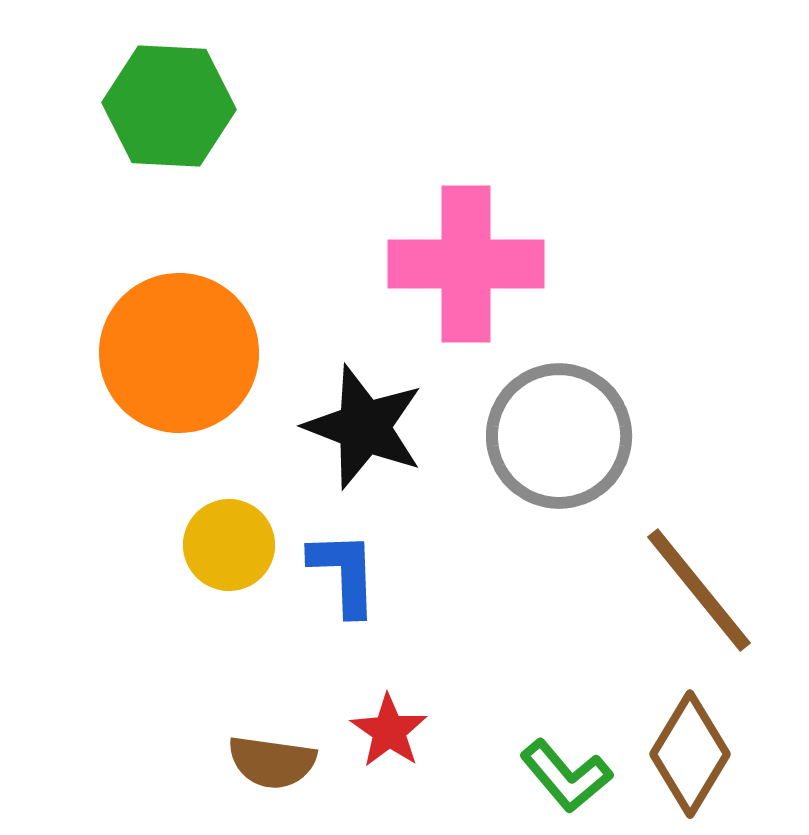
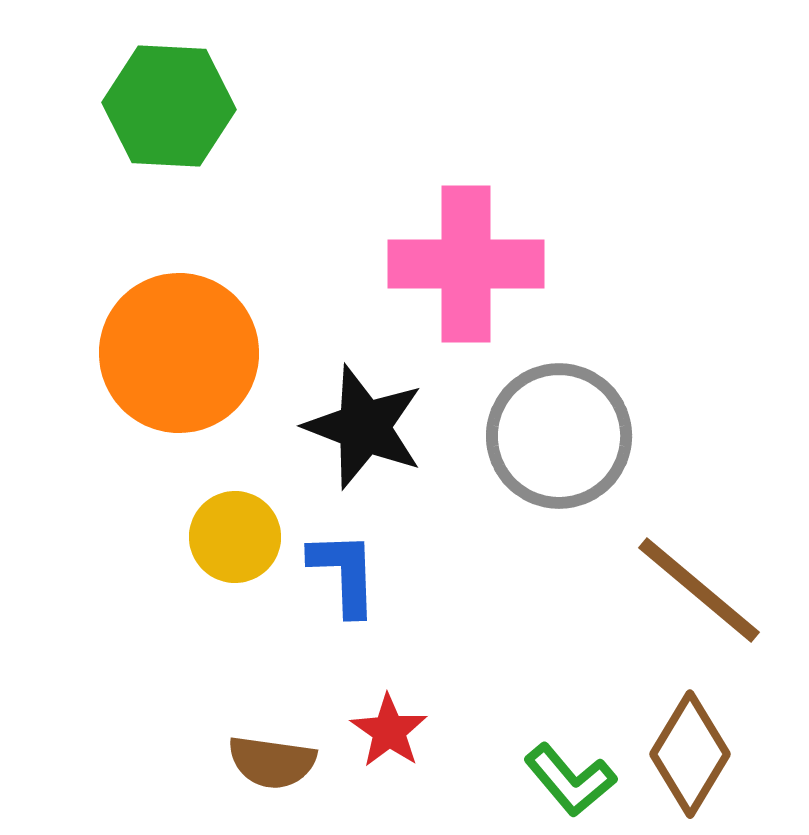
yellow circle: moved 6 px right, 8 px up
brown line: rotated 11 degrees counterclockwise
green L-shape: moved 4 px right, 4 px down
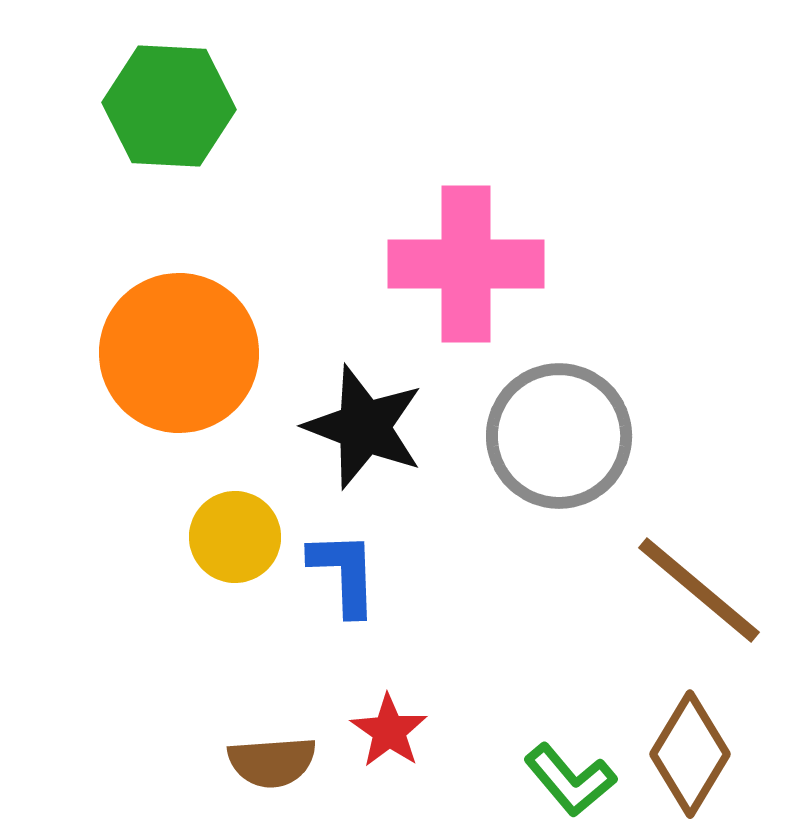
brown semicircle: rotated 12 degrees counterclockwise
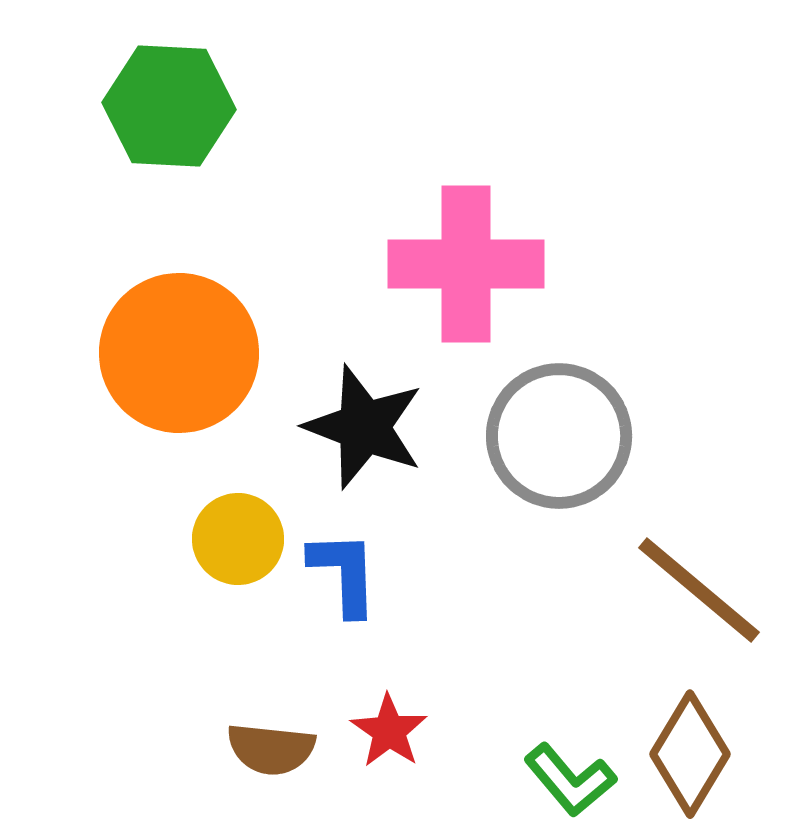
yellow circle: moved 3 px right, 2 px down
brown semicircle: moved 1 px left, 13 px up; rotated 10 degrees clockwise
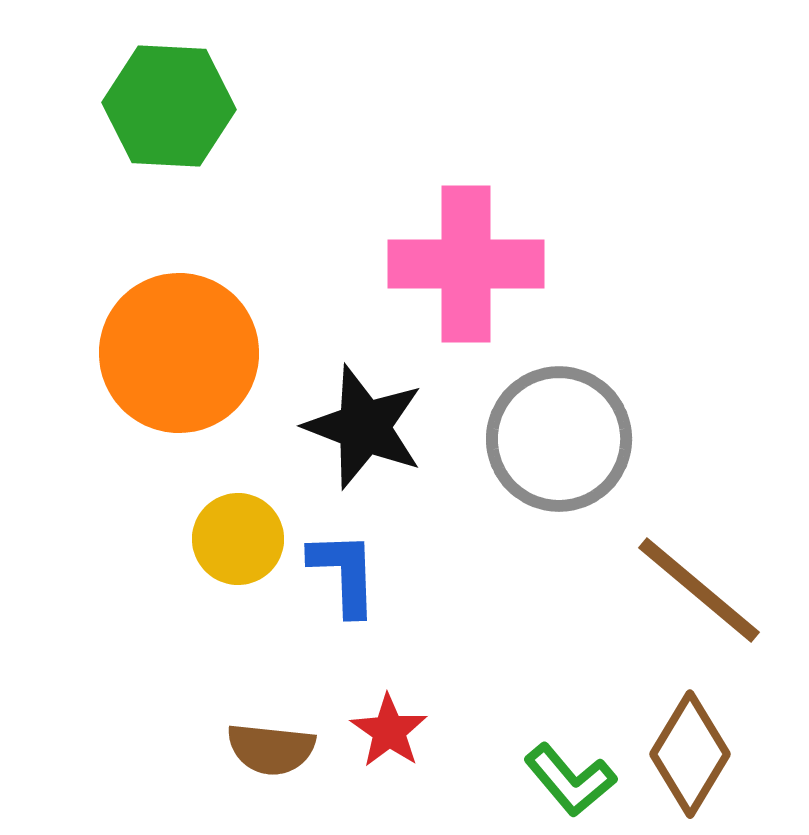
gray circle: moved 3 px down
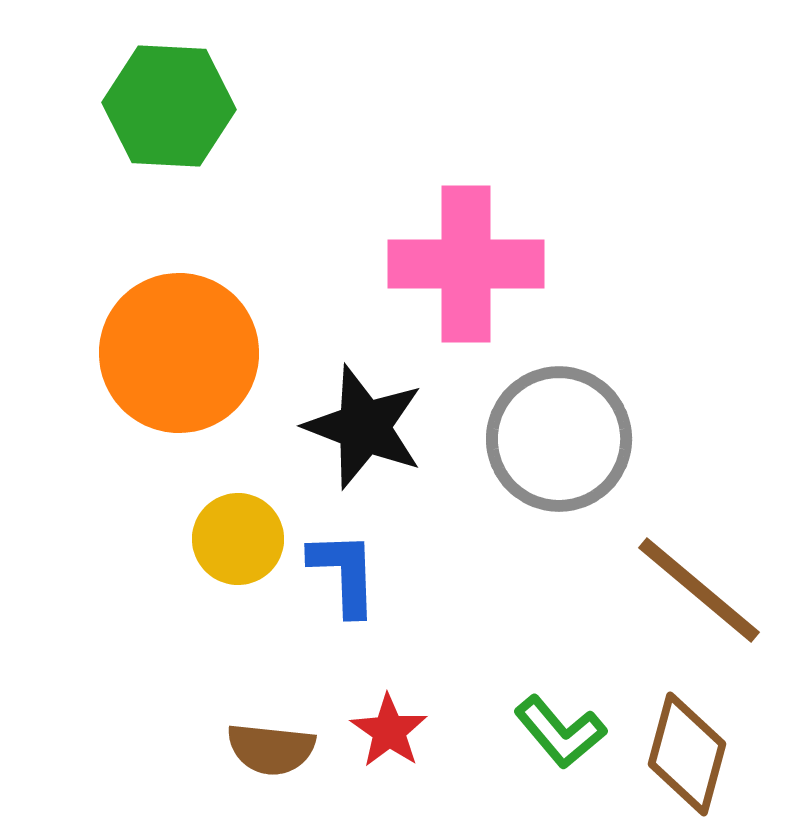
brown diamond: moved 3 px left; rotated 16 degrees counterclockwise
green L-shape: moved 10 px left, 48 px up
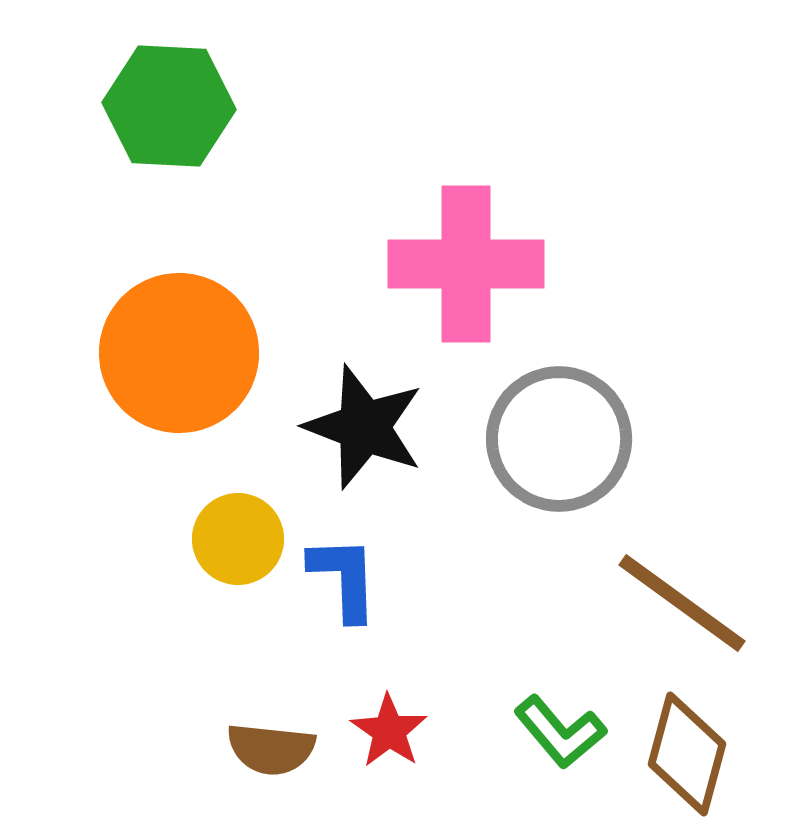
blue L-shape: moved 5 px down
brown line: moved 17 px left, 13 px down; rotated 4 degrees counterclockwise
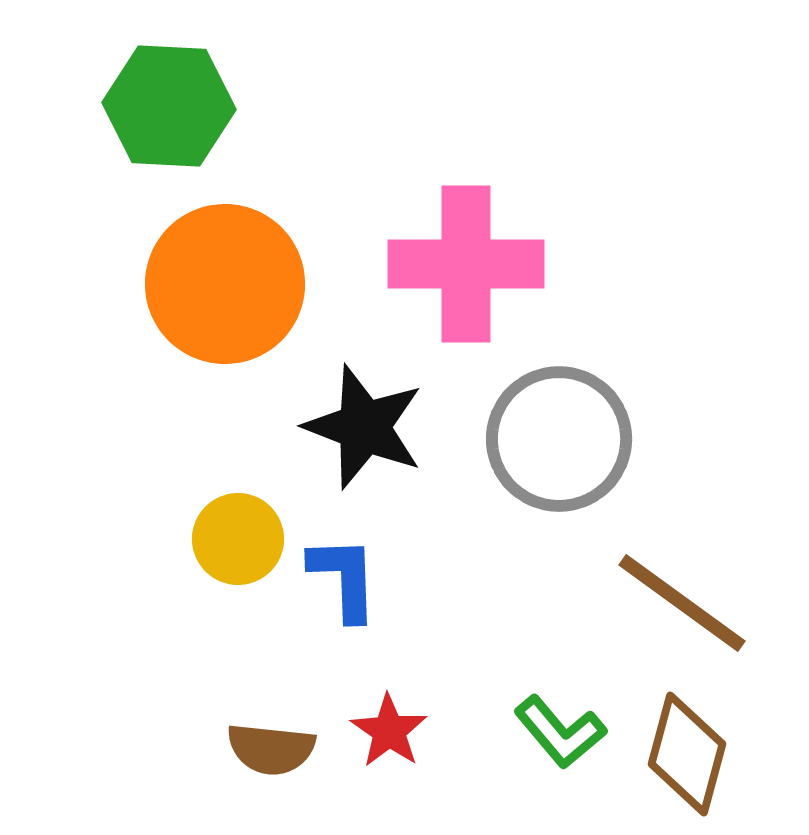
orange circle: moved 46 px right, 69 px up
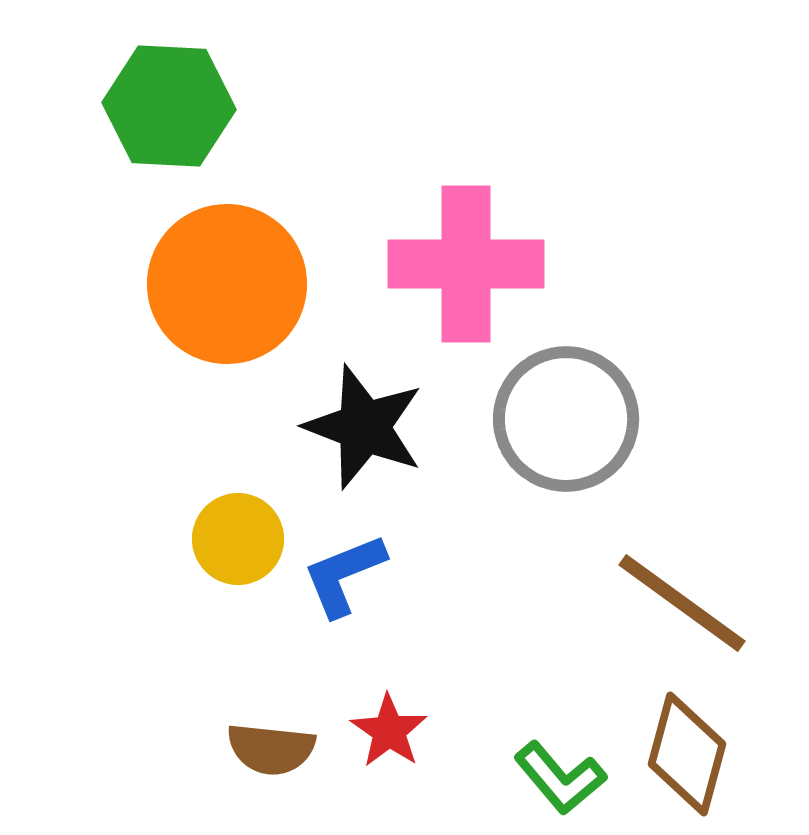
orange circle: moved 2 px right
gray circle: moved 7 px right, 20 px up
blue L-shape: moved 3 px up; rotated 110 degrees counterclockwise
green L-shape: moved 46 px down
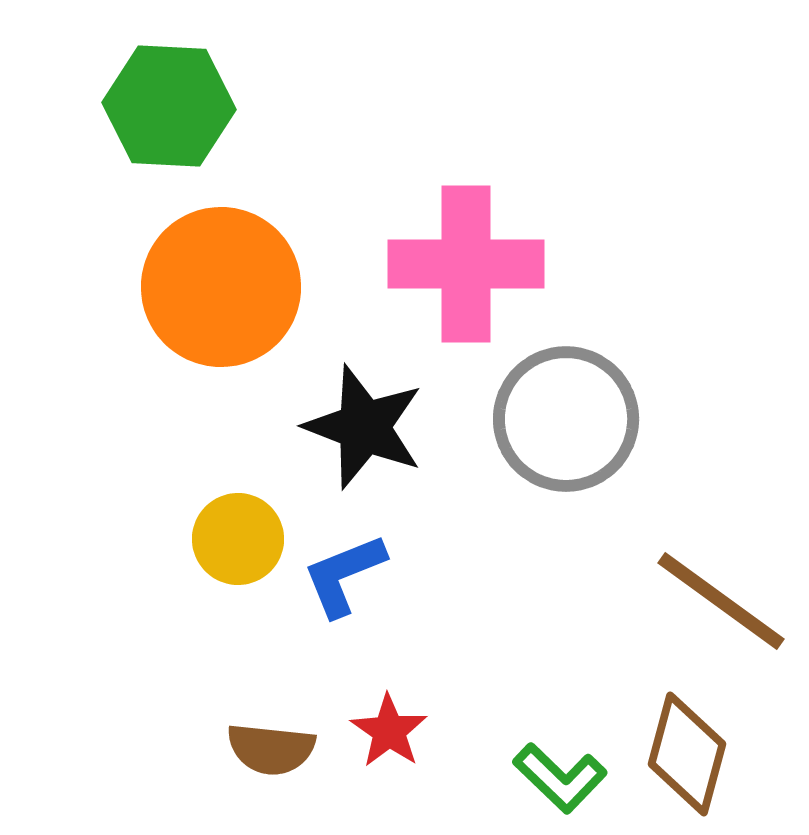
orange circle: moved 6 px left, 3 px down
brown line: moved 39 px right, 2 px up
green L-shape: rotated 6 degrees counterclockwise
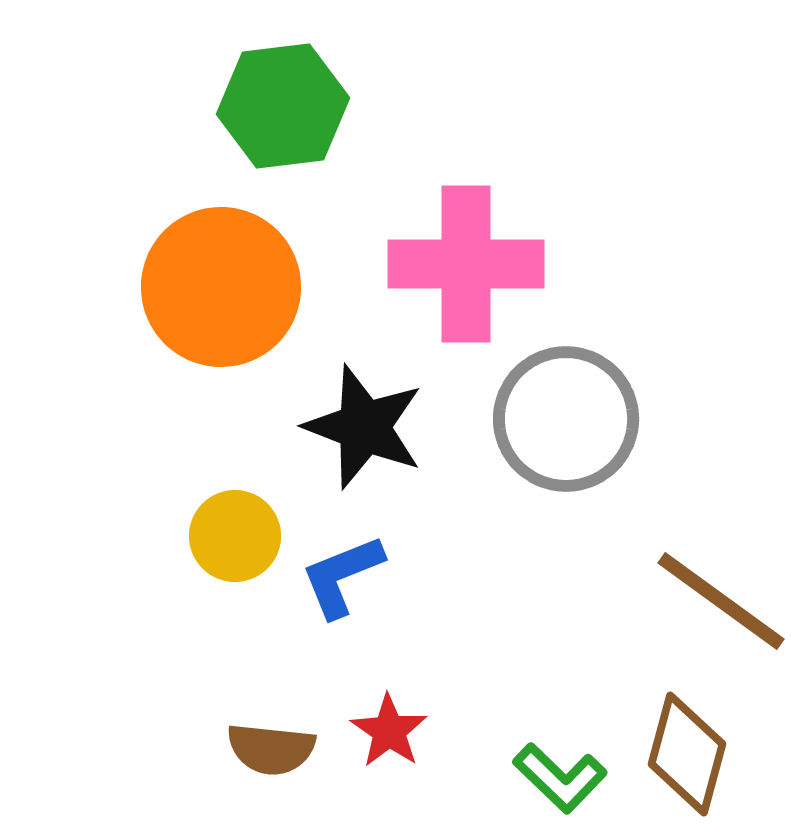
green hexagon: moved 114 px right; rotated 10 degrees counterclockwise
yellow circle: moved 3 px left, 3 px up
blue L-shape: moved 2 px left, 1 px down
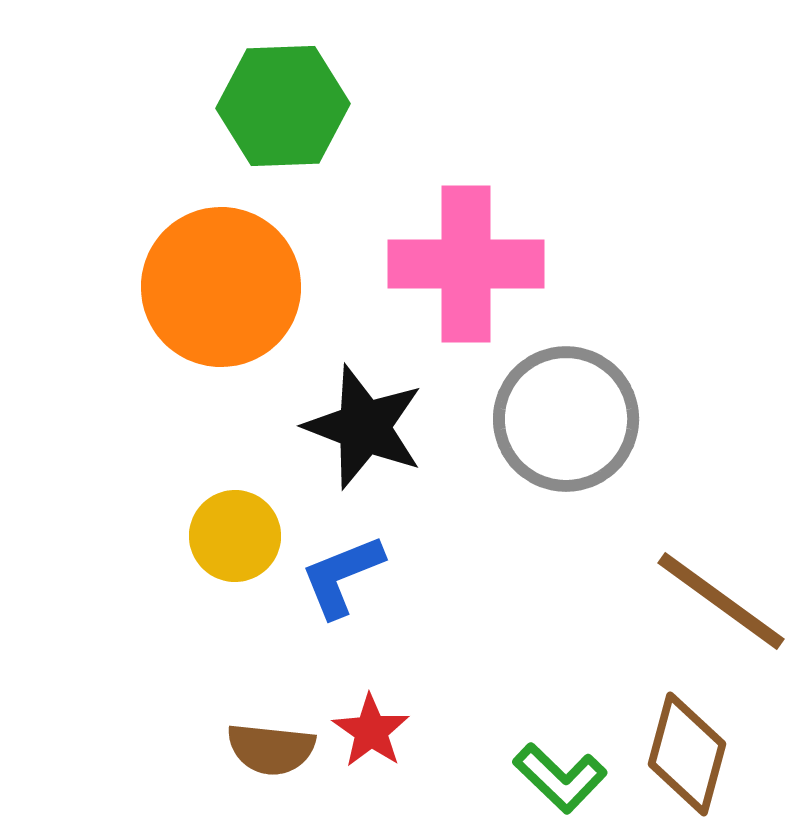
green hexagon: rotated 5 degrees clockwise
red star: moved 18 px left
